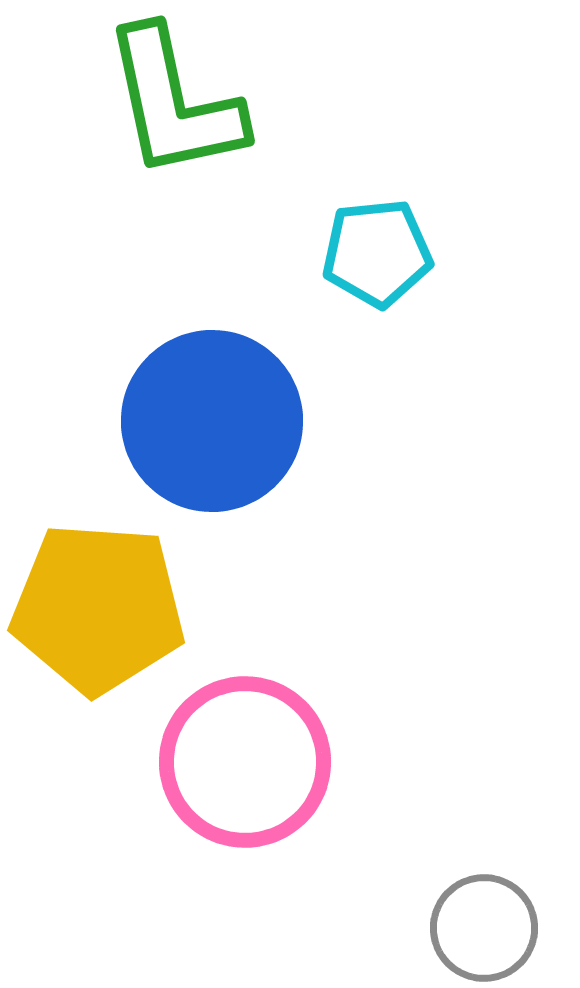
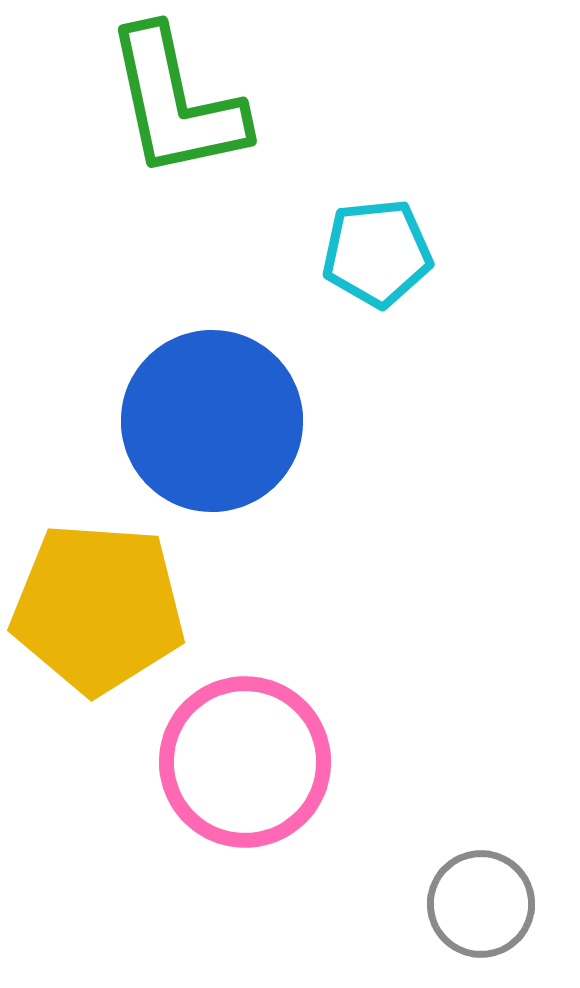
green L-shape: moved 2 px right
gray circle: moved 3 px left, 24 px up
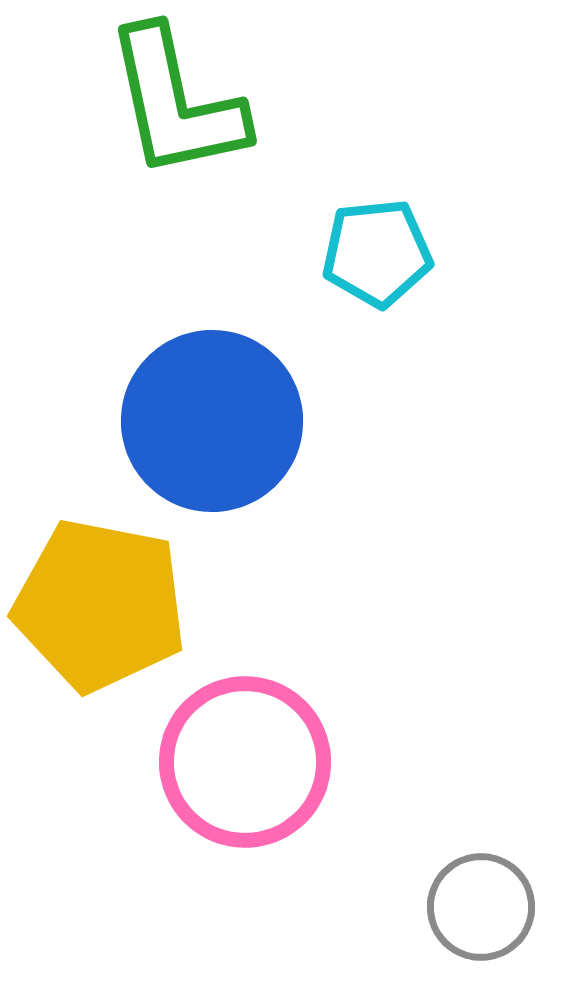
yellow pentagon: moved 2 px right, 3 px up; rotated 7 degrees clockwise
gray circle: moved 3 px down
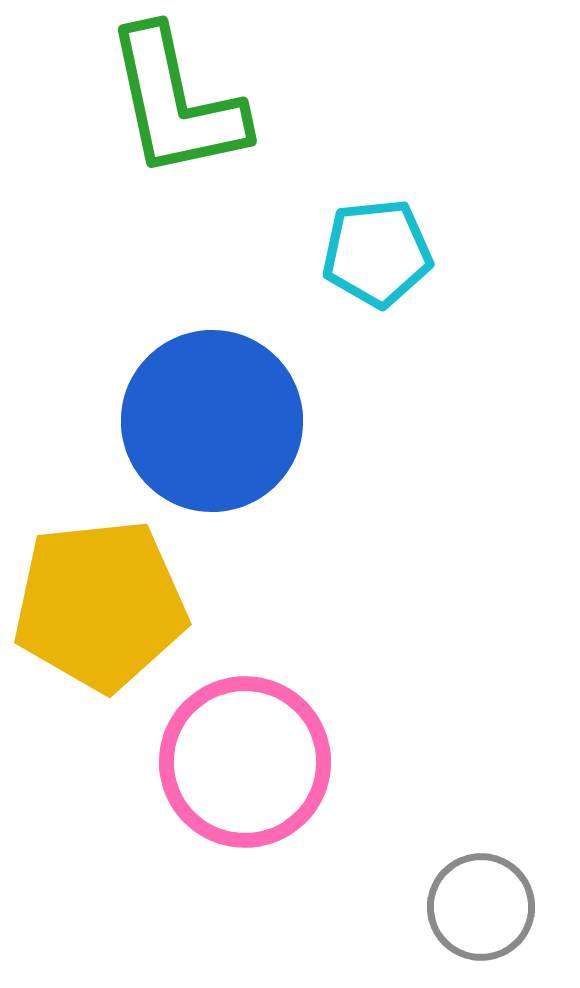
yellow pentagon: rotated 17 degrees counterclockwise
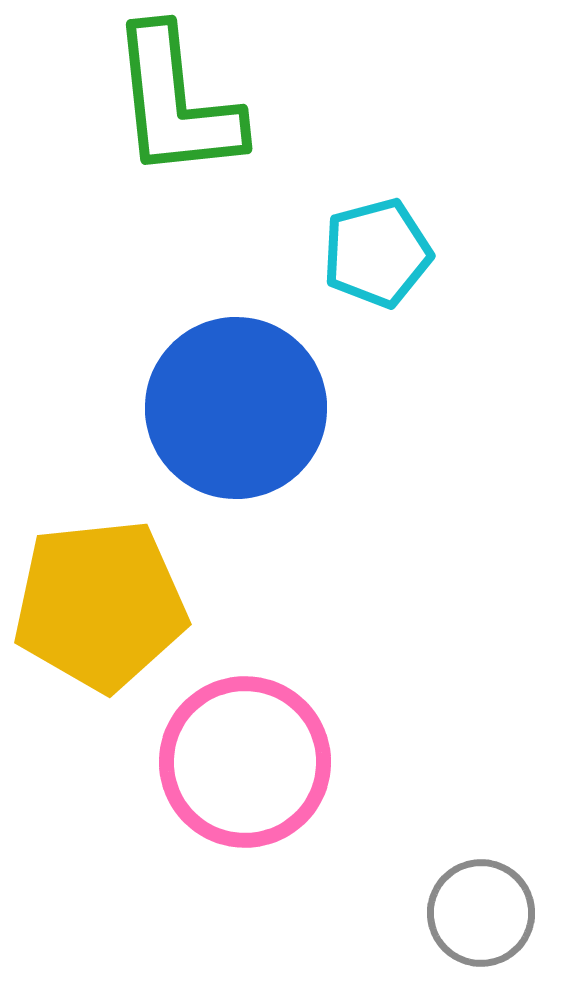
green L-shape: rotated 6 degrees clockwise
cyan pentagon: rotated 9 degrees counterclockwise
blue circle: moved 24 px right, 13 px up
gray circle: moved 6 px down
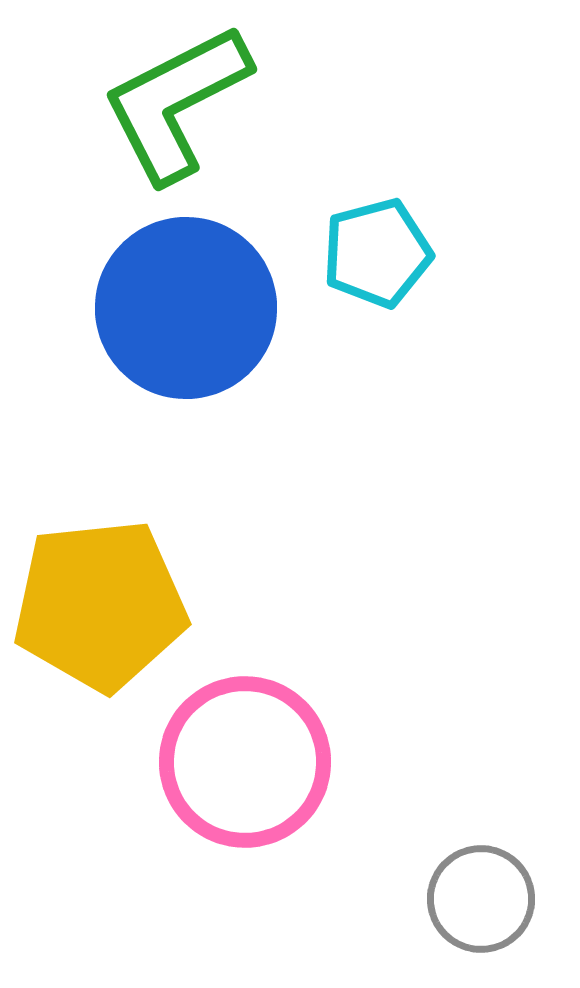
green L-shape: rotated 69 degrees clockwise
blue circle: moved 50 px left, 100 px up
gray circle: moved 14 px up
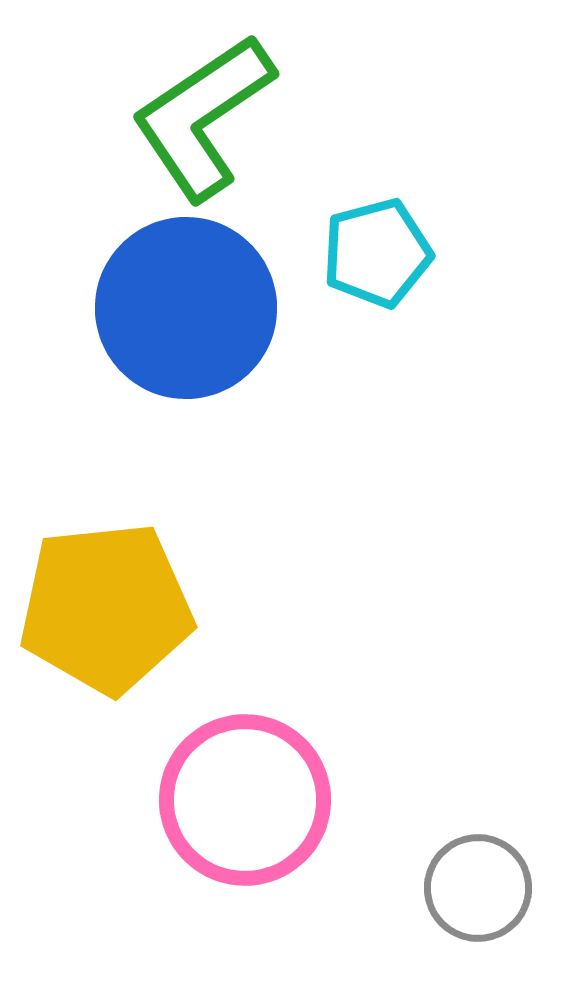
green L-shape: moved 27 px right, 14 px down; rotated 7 degrees counterclockwise
yellow pentagon: moved 6 px right, 3 px down
pink circle: moved 38 px down
gray circle: moved 3 px left, 11 px up
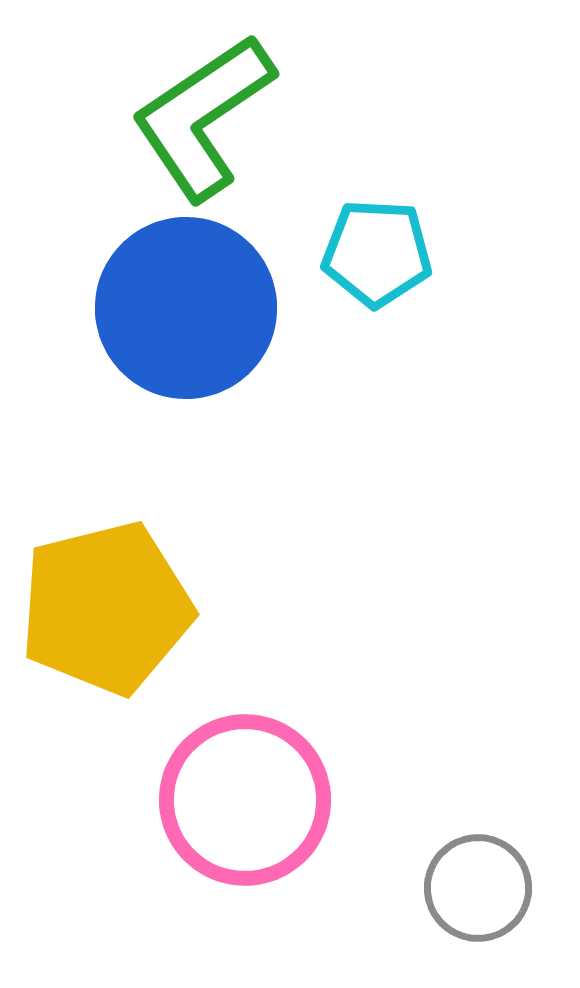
cyan pentagon: rotated 18 degrees clockwise
yellow pentagon: rotated 8 degrees counterclockwise
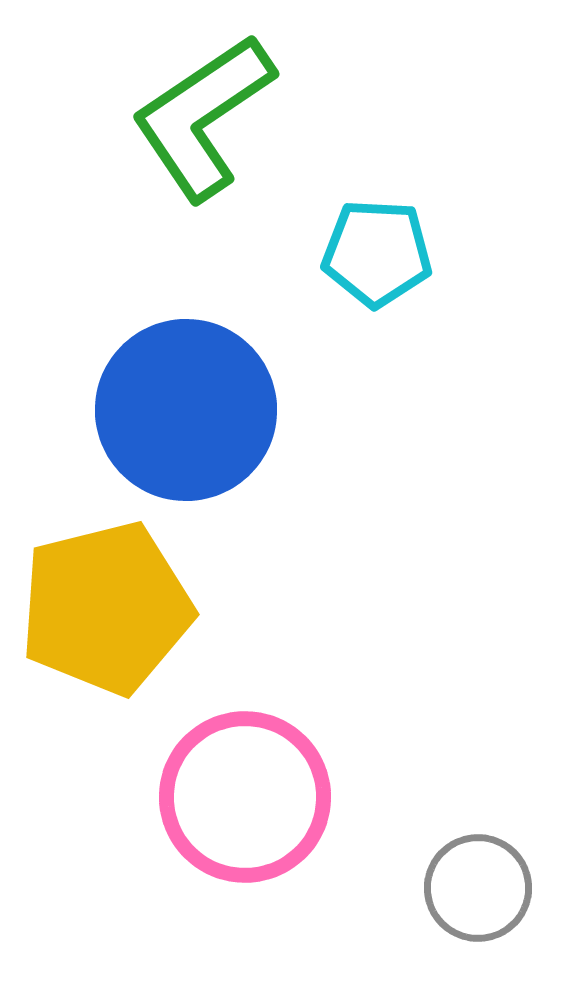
blue circle: moved 102 px down
pink circle: moved 3 px up
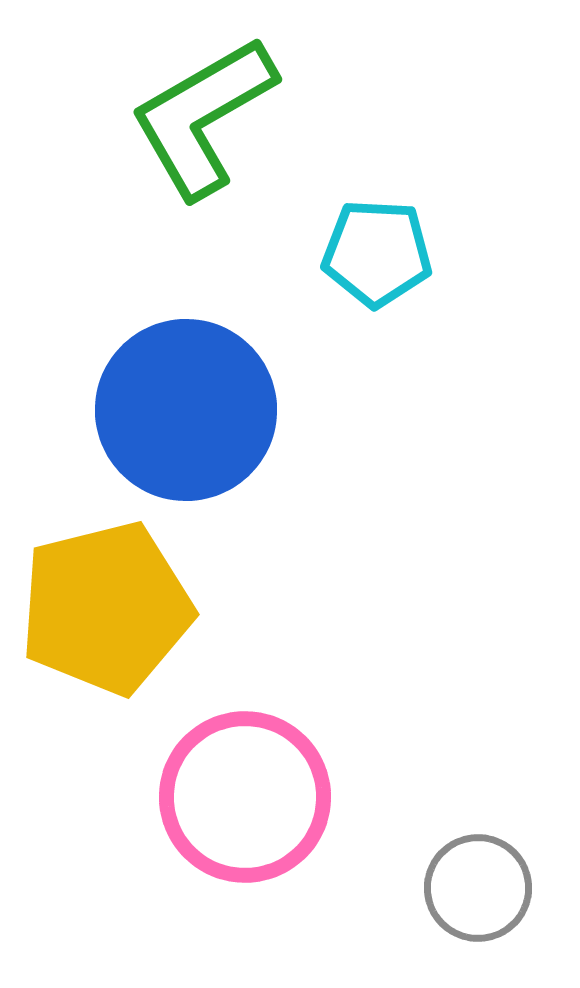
green L-shape: rotated 4 degrees clockwise
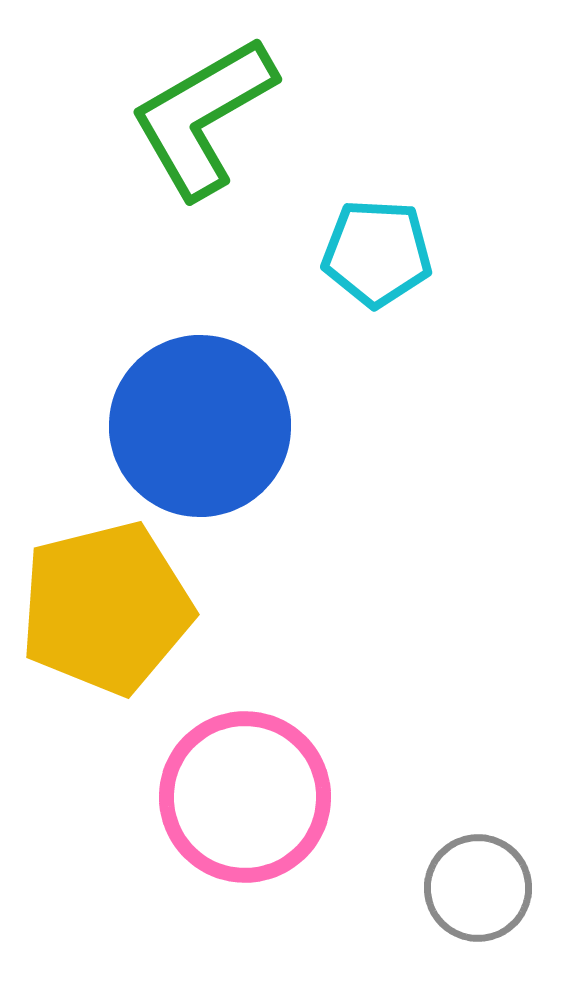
blue circle: moved 14 px right, 16 px down
